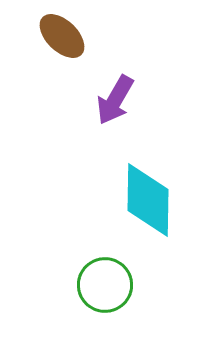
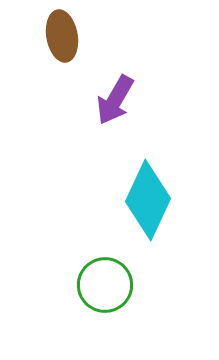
brown ellipse: rotated 36 degrees clockwise
cyan diamond: rotated 24 degrees clockwise
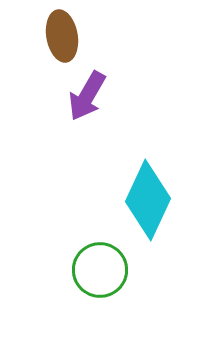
purple arrow: moved 28 px left, 4 px up
green circle: moved 5 px left, 15 px up
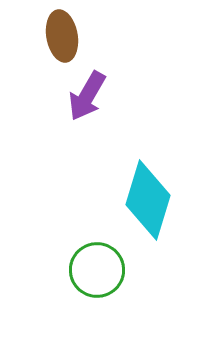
cyan diamond: rotated 8 degrees counterclockwise
green circle: moved 3 px left
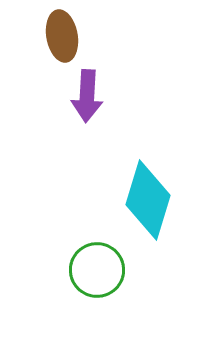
purple arrow: rotated 27 degrees counterclockwise
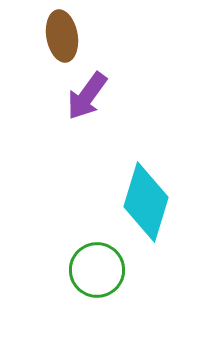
purple arrow: rotated 33 degrees clockwise
cyan diamond: moved 2 px left, 2 px down
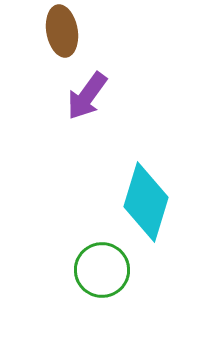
brown ellipse: moved 5 px up
green circle: moved 5 px right
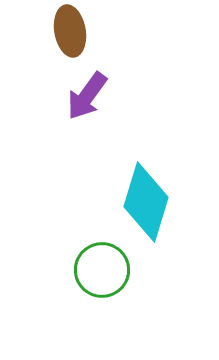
brown ellipse: moved 8 px right
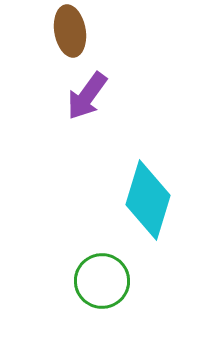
cyan diamond: moved 2 px right, 2 px up
green circle: moved 11 px down
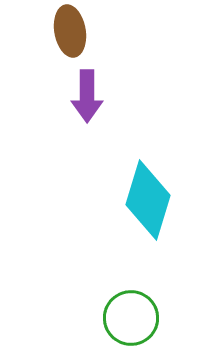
purple arrow: rotated 36 degrees counterclockwise
green circle: moved 29 px right, 37 px down
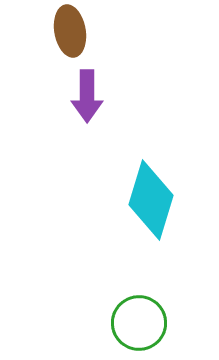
cyan diamond: moved 3 px right
green circle: moved 8 px right, 5 px down
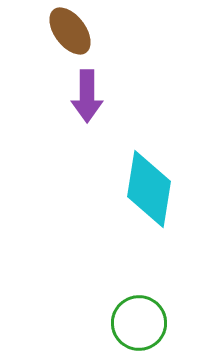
brown ellipse: rotated 27 degrees counterclockwise
cyan diamond: moved 2 px left, 11 px up; rotated 8 degrees counterclockwise
